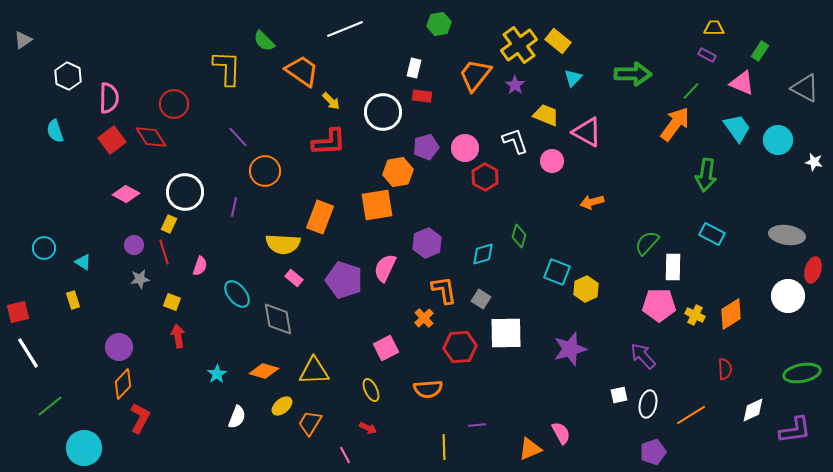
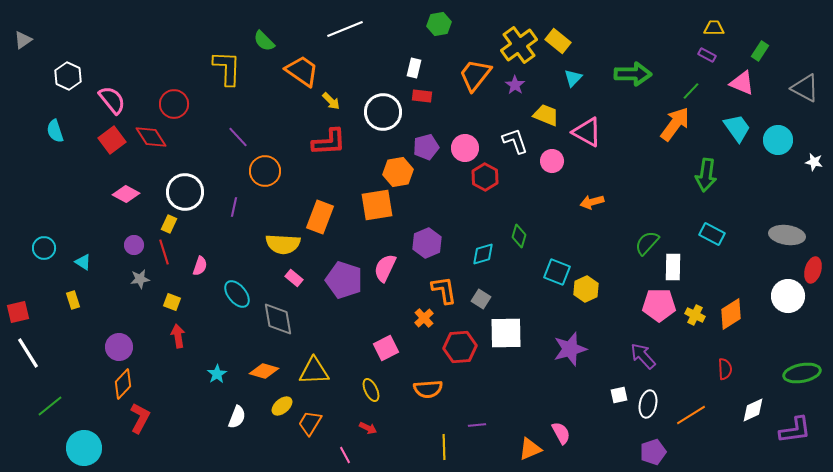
pink semicircle at (109, 98): moved 3 px right, 2 px down; rotated 40 degrees counterclockwise
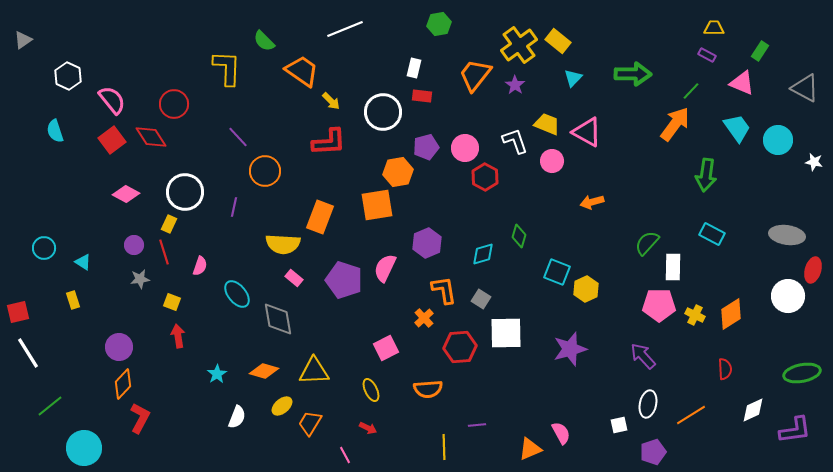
yellow trapezoid at (546, 115): moved 1 px right, 9 px down
white square at (619, 395): moved 30 px down
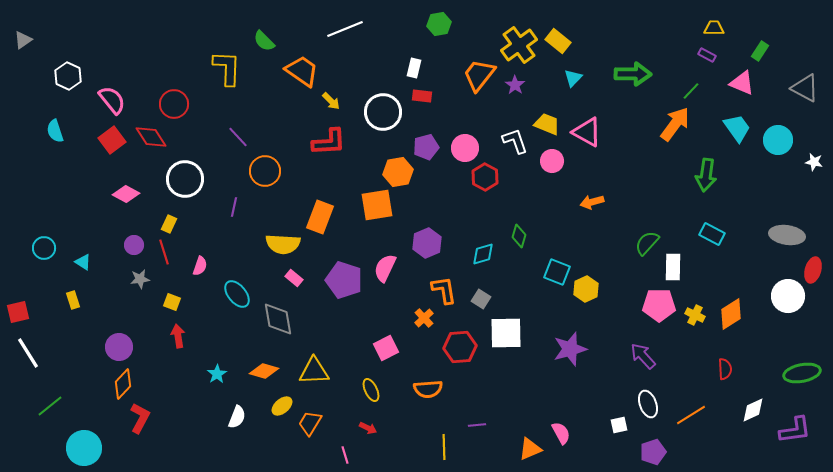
orange trapezoid at (475, 75): moved 4 px right
white circle at (185, 192): moved 13 px up
white ellipse at (648, 404): rotated 32 degrees counterclockwise
pink line at (345, 455): rotated 12 degrees clockwise
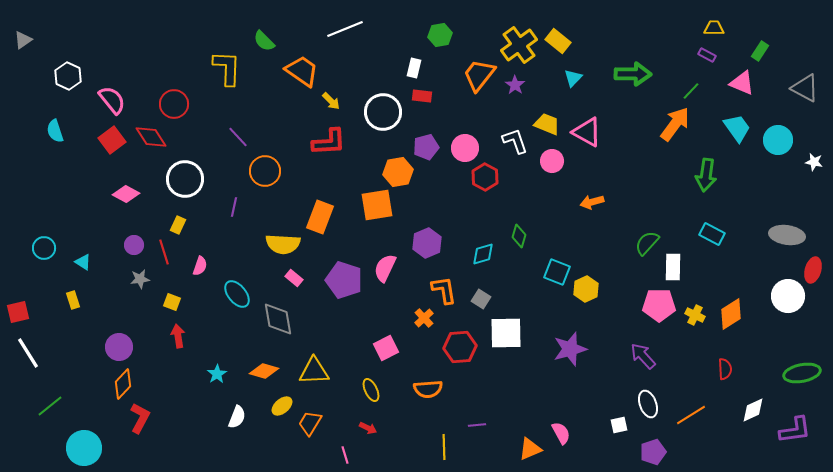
green hexagon at (439, 24): moved 1 px right, 11 px down
yellow rectangle at (169, 224): moved 9 px right, 1 px down
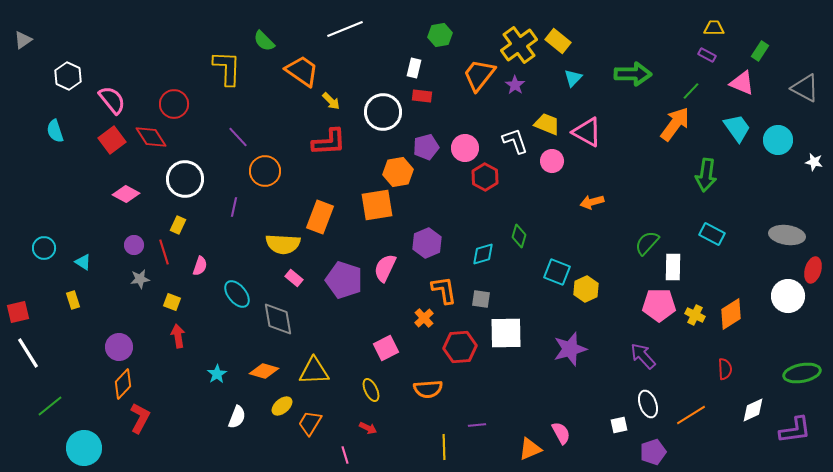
gray square at (481, 299): rotated 24 degrees counterclockwise
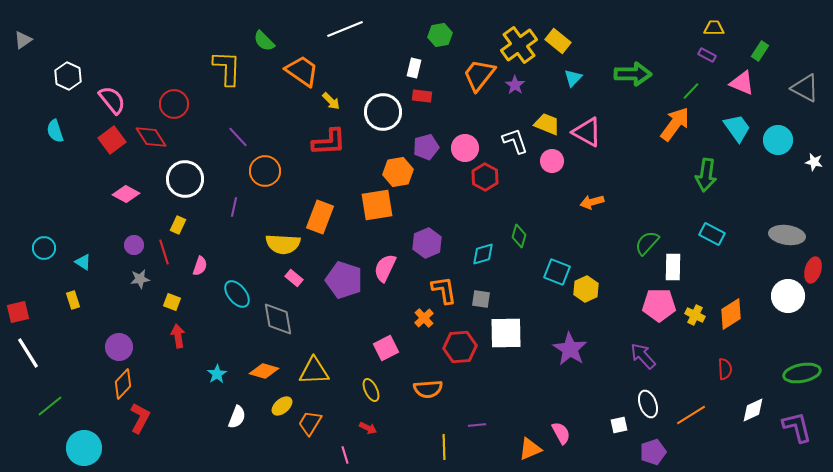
purple star at (570, 349): rotated 24 degrees counterclockwise
purple L-shape at (795, 430): moved 2 px right, 3 px up; rotated 96 degrees counterclockwise
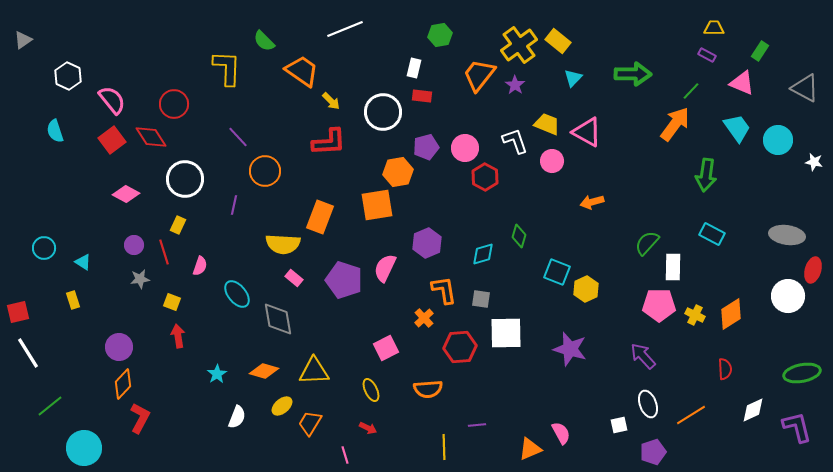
purple line at (234, 207): moved 2 px up
purple star at (570, 349): rotated 16 degrees counterclockwise
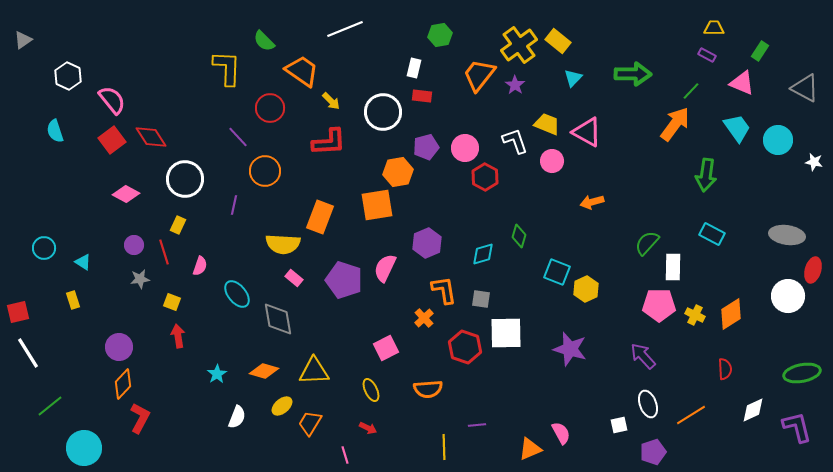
red circle at (174, 104): moved 96 px right, 4 px down
red hexagon at (460, 347): moved 5 px right; rotated 24 degrees clockwise
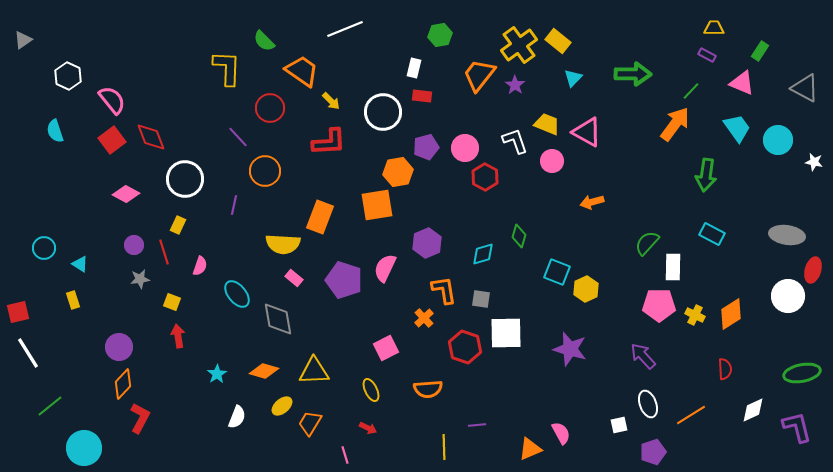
red diamond at (151, 137): rotated 12 degrees clockwise
cyan triangle at (83, 262): moved 3 px left, 2 px down
